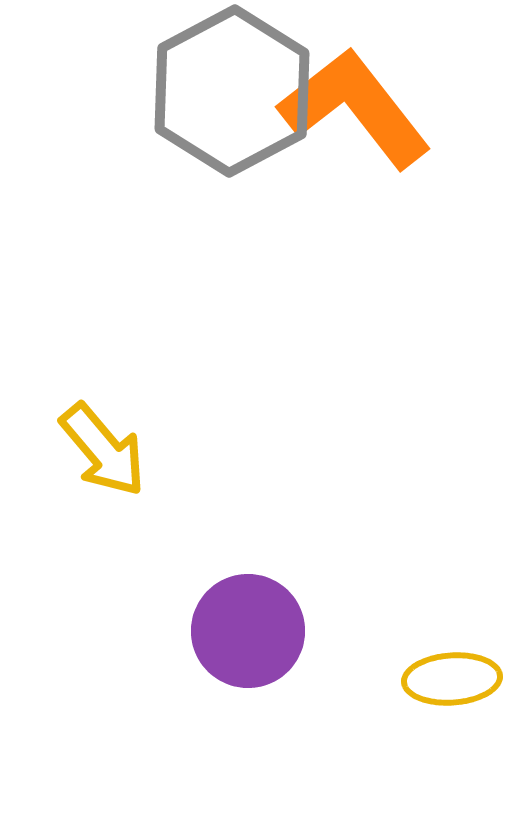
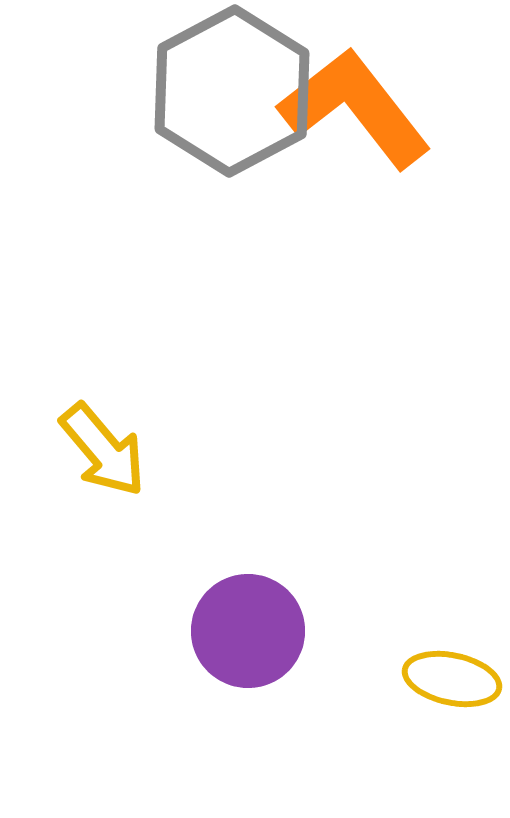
yellow ellipse: rotated 16 degrees clockwise
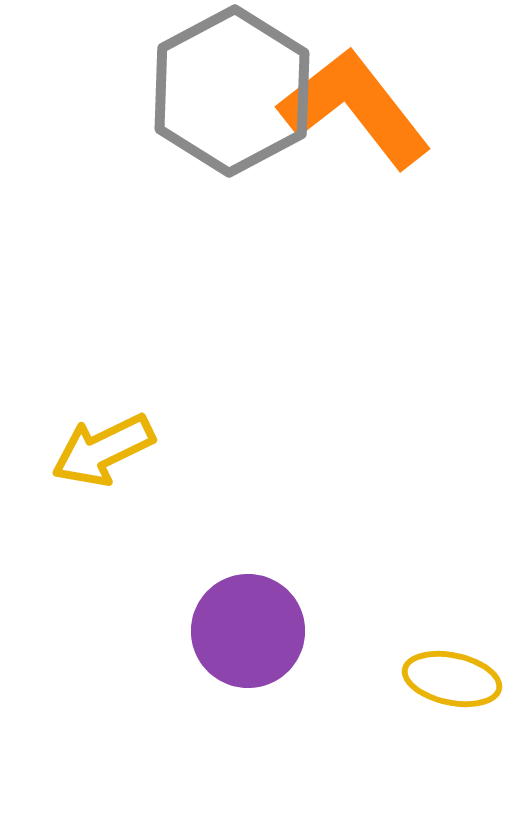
yellow arrow: rotated 104 degrees clockwise
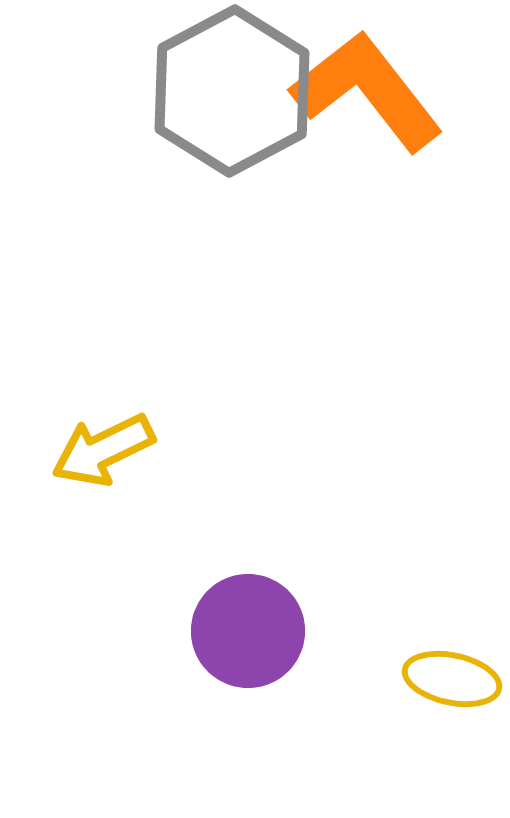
orange L-shape: moved 12 px right, 17 px up
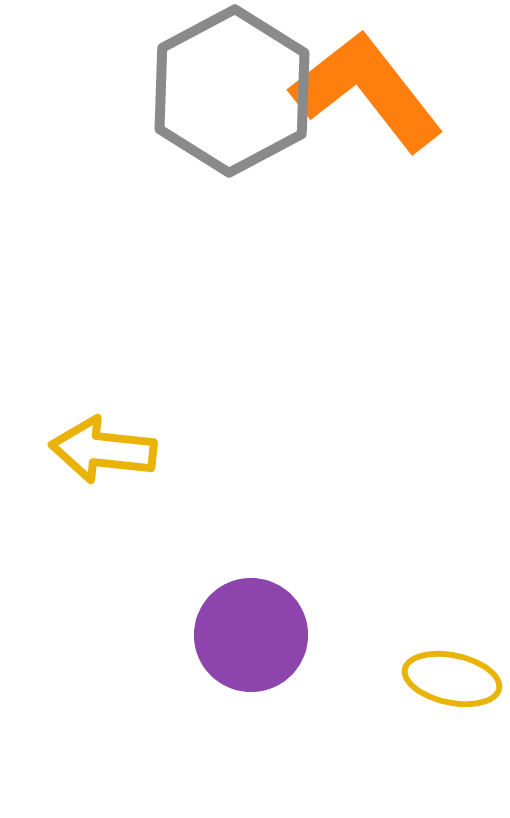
yellow arrow: rotated 32 degrees clockwise
purple circle: moved 3 px right, 4 px down
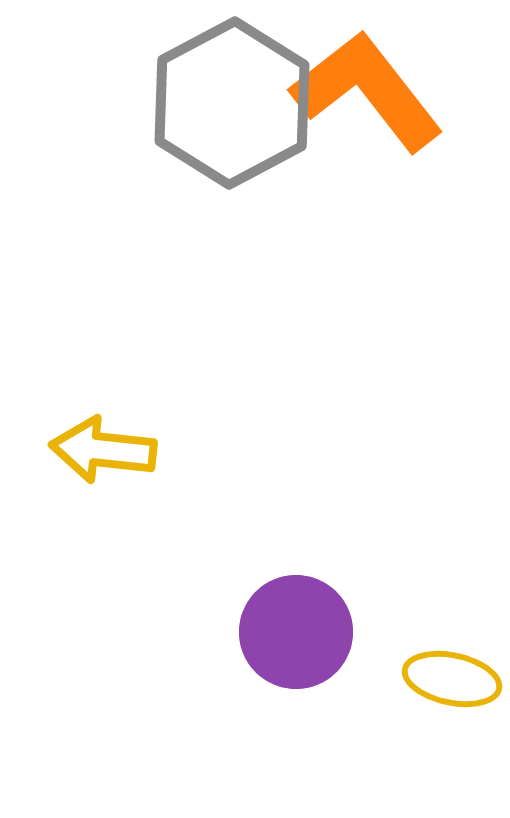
gray hexagon: moved 12 px down
purple circle: moved 45 px right, 3 px up
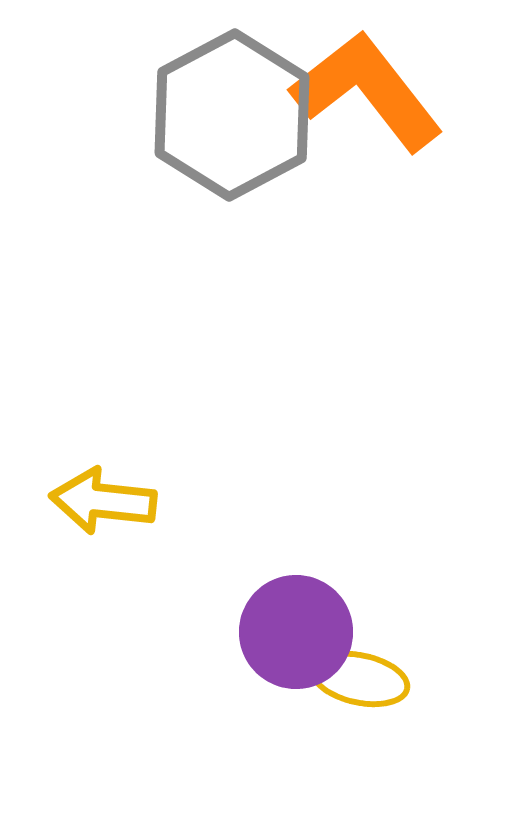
gray hexagon: moved 12 px down
yellow arrow: moved 51 px down
yellow ellipse: moved 92 px left
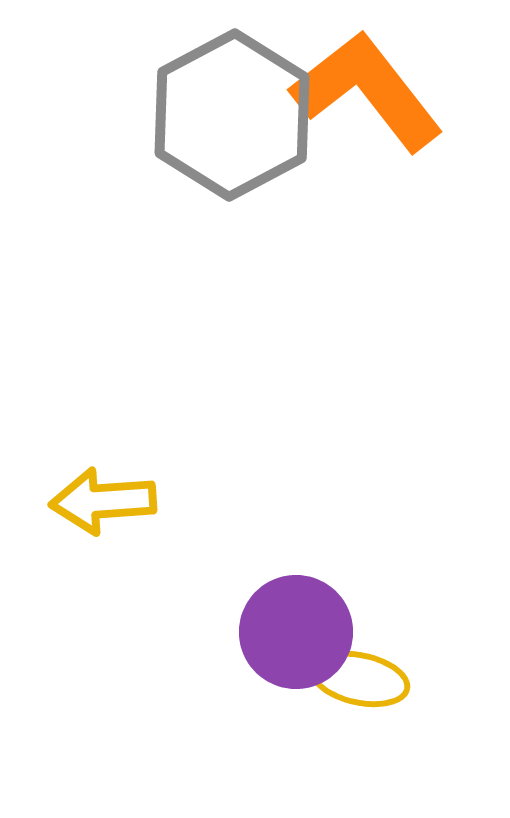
yellow arrow: rotated 10 degrees counterclockwise
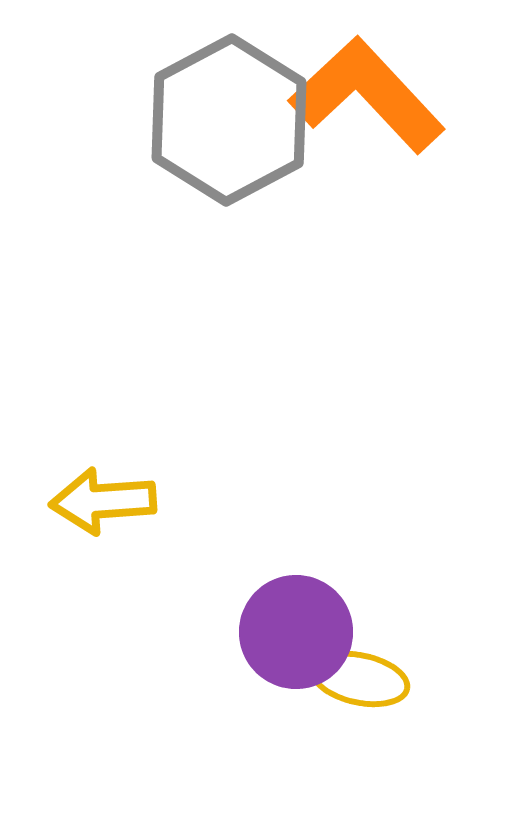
orange L-shape: moved 4 px down; rotated 5 degrees counterclockwise
gray hexagon: moved 3 px left, 5 px down
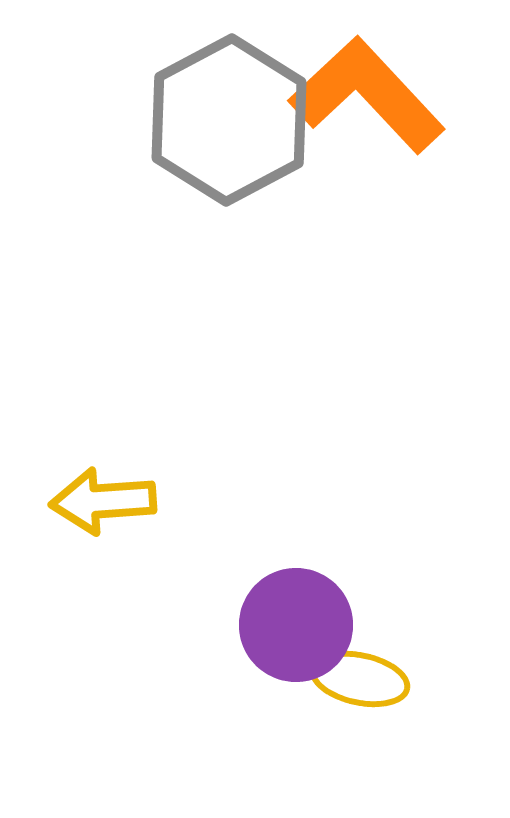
purple circle: moved 7 px up
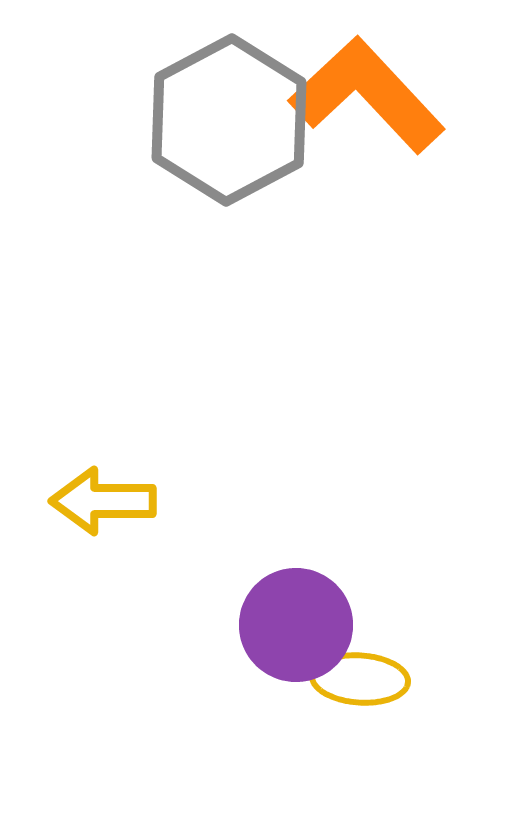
yellow arrow: rotated 4 degrees clockwise
yellow ellipse: rotated 8 degrees counterclockwise
